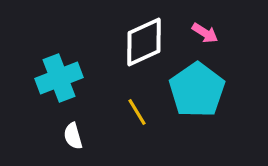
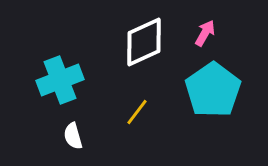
pink arrow: rotated 92 degrees counterclockwise
cyan cross: moved 1 px right, 2 px down
cyan pentagon: moved 16 px right
yellow line: rotated 68 degrees clockwise
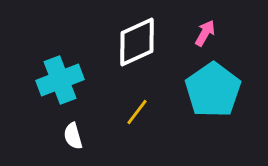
white diamond: moved 7 px left
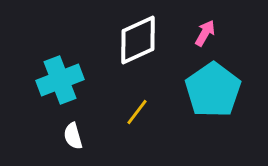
white diamond: moved 1 px right, 2 px up
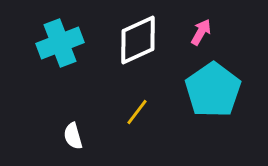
pink arrow: moved 4 px left, 1 px up
cyan cross: moved 37 px up
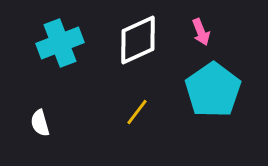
pink arrow: rotated 128 degrees clockwise
white semicircle: moved 33 px left, 13 px up
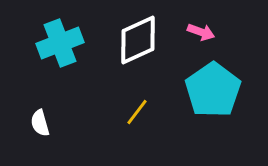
pink arrow: rotated 48 degrees counterclockwise
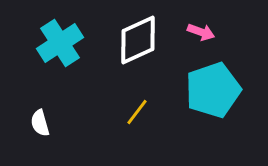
cyan cross: rotated 12 degrees counterclockwise
cyan pentagon: rotated 16 degrees clockwise
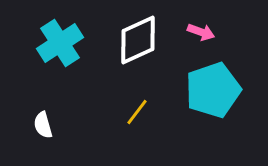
white semicircle: moved 3 px right, 2 px down
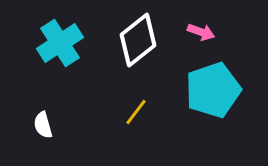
white diamond: rotated 14 degrees counterclockwise
yellow line: moved 1 px left
